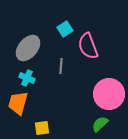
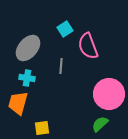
cyan cross: rotated 14 degrees counterclockwise
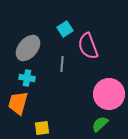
gray line: moved 1 px right, 2 px up
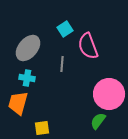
green semicircle: moved 2 px left, 3 px up; rotated 12 degrees counterclockwise
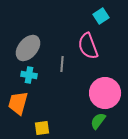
cyan square: moved 36 px right, 13 px up
cyan cross: moved 2 px right, 3 px up
pink circle: moved 4 px left, 1 px up
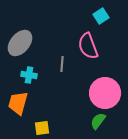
gray ellipse: moved 8 px left, 5 px up
